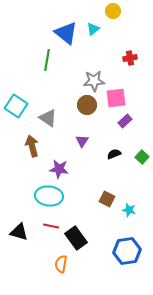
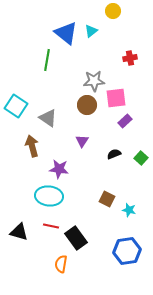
cyan triangle: moved 2 px left, 2 px down
green square: moved 1 px left, 1 px down
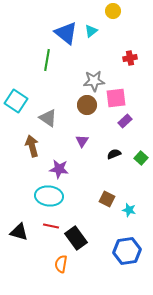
cyan square: moved 5 px up
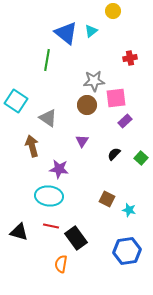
black semicircle: rotated 24 degrees counterclockwise
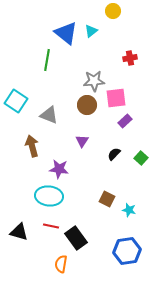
gray triangle: moved 1 px right, 3 px up; rotated 12 degrees counterclockwise
